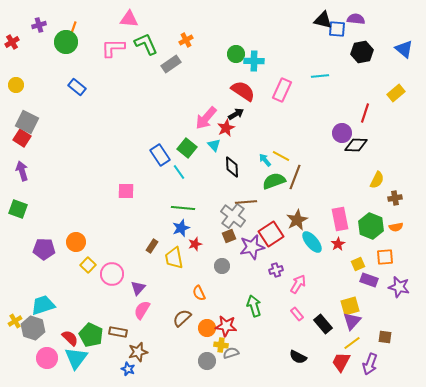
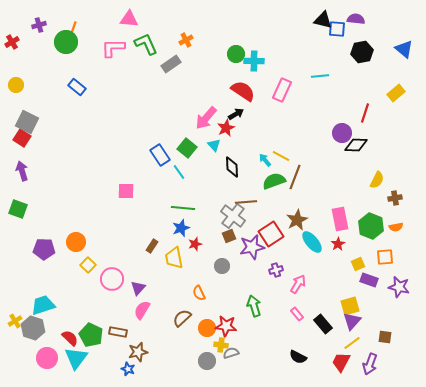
pink circle at (112, 274): moved 5 px down
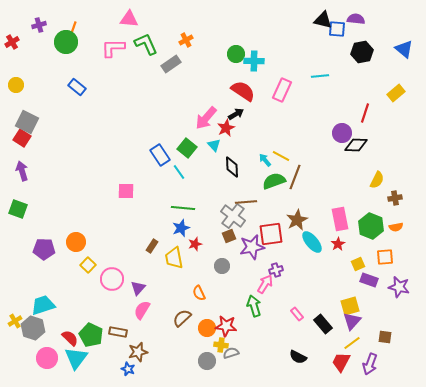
red square at (271, 234): rotated 25 degrees clockwise
pink arrow at (298, 284): moved 33 px left
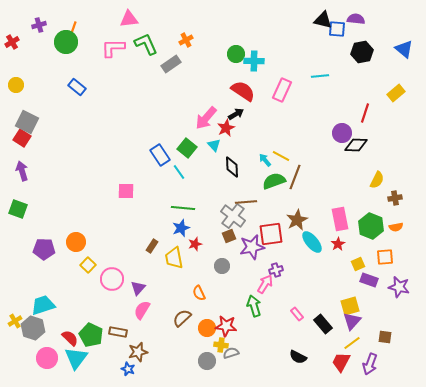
pink triangle at (129, 19): rotated 12 degrees counterclockwise
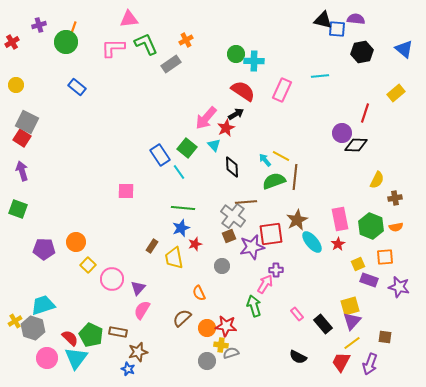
brown line at (295, 177): rotated 15 degrees counterclockwise
purple cross at (276, 270): rotated 16 degrees clockwise
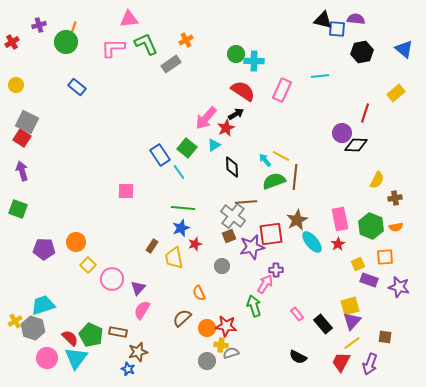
cyan triangle at (214, 145): rotated 40 degrees clockwise
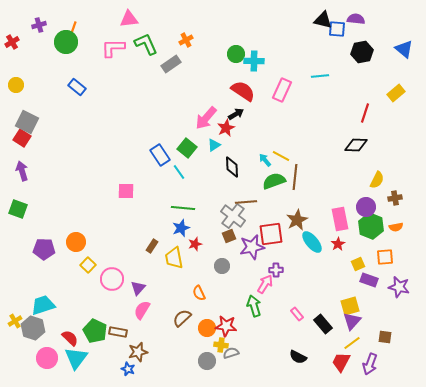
purple circle at (342, 133): moved 24 px right, 74 px down
green pentagon at (91, 335): moved 4 px right, 4 px up
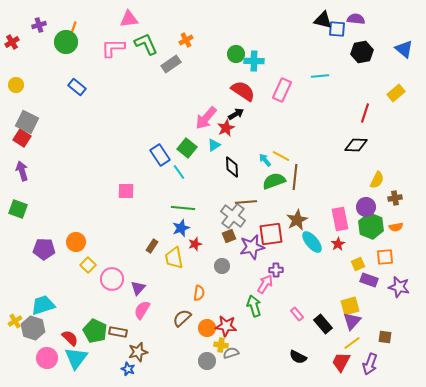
orange semicircle at (199, 293): rotated 147 degrees counterclockwise
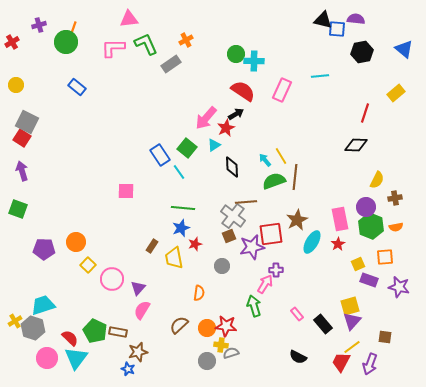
yellow line at (281, 156): rotated 30 degrees clockwise
cyan ellipse at (312, 242): rotated 70 degrees clockwise
brown semicircle at (182, 318): moved 3 px left, 7 px down
yellow line at (352, 343): moved 4 px down
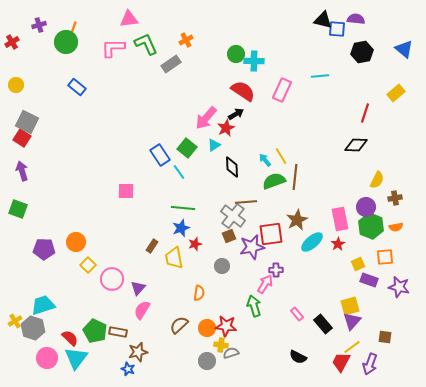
cyan ellipse at (312, 242): rotated 20 degrees clockwise
